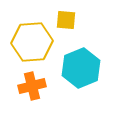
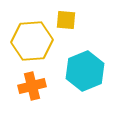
yellow hexagon: moved 1 px up
cyan hexagon: moved 4 px right, 3 px down
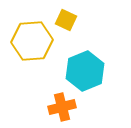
yellow square: rotated 20 degrees clockwise
orange cross: moved 30 px right, 21 px down
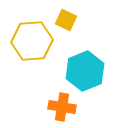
orange cross: rotated 24 degrees clockwise
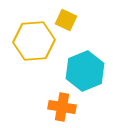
yellow hexagon: moved 2 px right
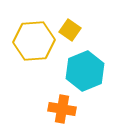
yellow square: moved 4 px right, 10 px down; rotated 10 degrees clockwise
orange cross: moved 2 px down
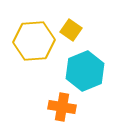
yellow square: moved 1 px right
orange cross: moved 2 px up
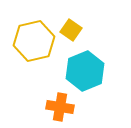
yellow hexagon: rotated 9 degrees counterclockwise
orange cross: moved 2 px left
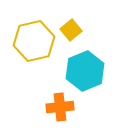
yellow square: rotated 15 degrees clockwise
orange cross: rotated 16 degrees counterclockwise
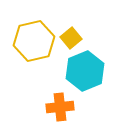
yellow square: moved 8 px down
